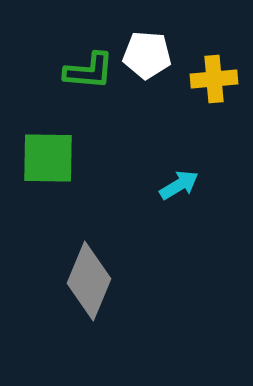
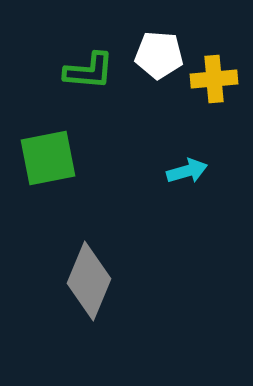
white pentagon: moved 12 px right
green square: rotated 12 degrees counterclockwise
cyan arrow: moved 8 px right, 14 px up; rotated 15 degrees clockwise
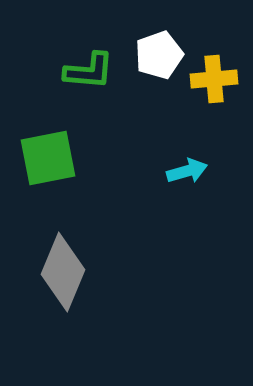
white pentagon: rotated 24 degrees counterclockwise
gray diamond: moved 26 px left, 9 px up
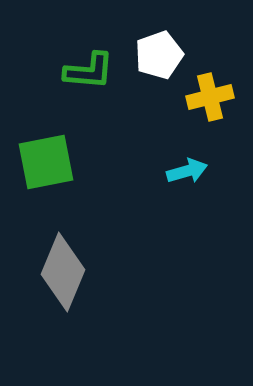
yellow cross: moved 4 px left, 18 px down; rotated 9 degrees counterclockwise
green square: moved 2 px left, 4 px down
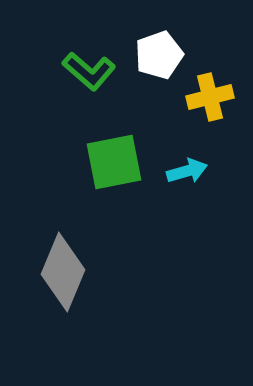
green L-shape: rotated 36 degrees clockwise
green square: moved 68 px right
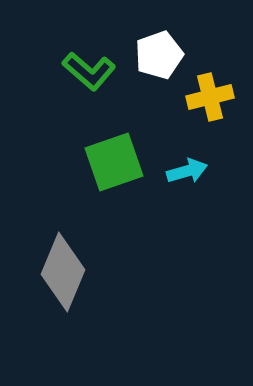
green square: rotated 8 degrees counterclockwise
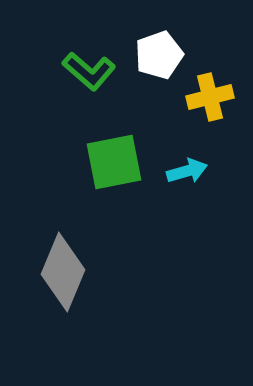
green square: rotated 8 degrees clockwise
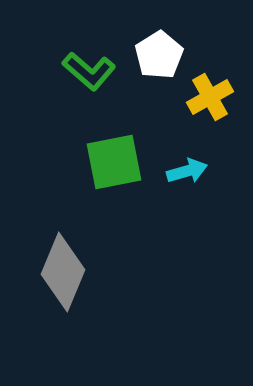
white pentagon: rotated 12 degrees counterclockwise
yellow cross: rotated 15 degrees counterclockwise
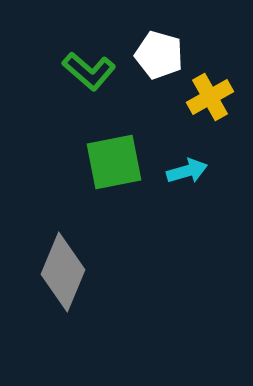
white pentagon: rotated 24 degrees counterclockwise
